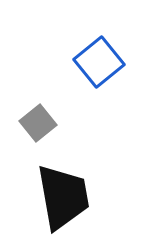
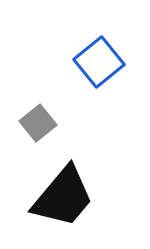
black trapezoid: rotated 50 degrees clockwise
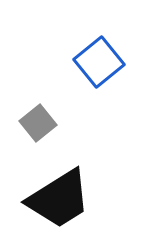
black trapezoid: moved 4 px left, 2 px down; rotated 18 degrees clockwise
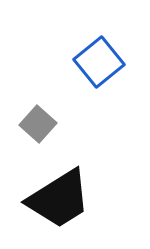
gray square: moved 1 px down; rotated 9 degrees counterclockwise
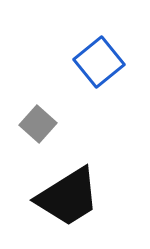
black trapezoid: moved 9 px right, 2 px up
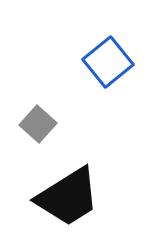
blue square: moved 9 px right
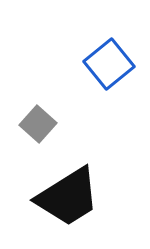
blue square: moved 1 px right, 2 px down
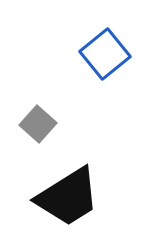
blue square: moved 4 px left, 10 px up
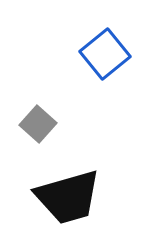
black trapezoid: rotated 16 degrees clockwise
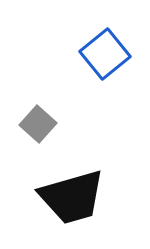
black trapezoid: moved 4 px right
